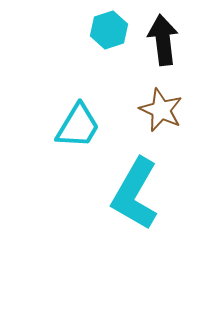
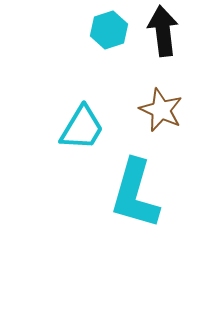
black arrow: moved 9 px up
cyan trapezoid: moved 4 px right, 2 px down
cyan L-shape: rotated 14 degrees counterclockwise
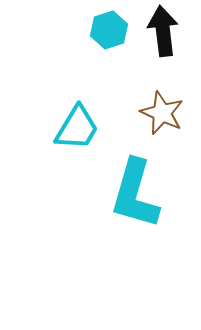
brown star: moved 1 px right, 3 px down
cyan trapezoid: moved 5 px left
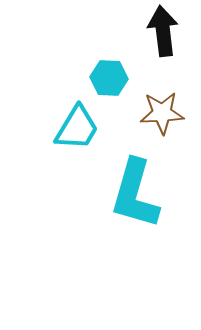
cyan hexagon: moved 48 px down; rotated 21 degrees clockwise
brown star: rotated 27 degrees counterclockwise
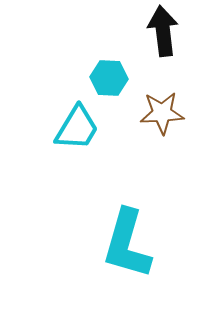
cyan L-shape: moved 8 px left, 50 px down
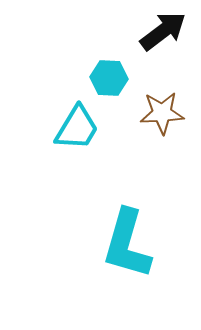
black arrow: rotated 60 degrees clockwise
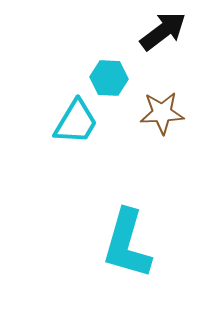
cyan trapezoid: moved 1 px left, 6 px up
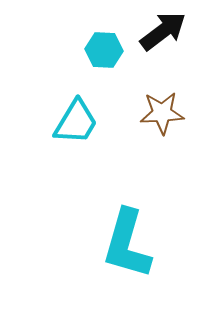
cyan hexagon: moved 5 px left, 28 px up
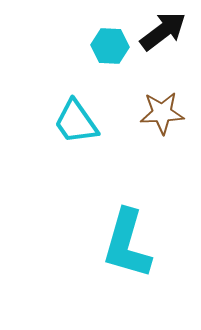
cyan hexagon: moved 6 px right, 4 px up
cyan trapezoid: rotated 114 degrees clockwise
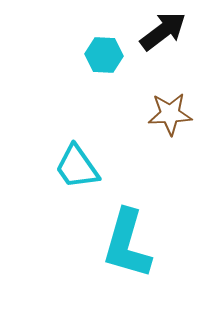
cyan hexagon: moved 6 px left, 9 px down
brown star: moved 8 px right, 1 px down
cyan trapezoid: moved 1 px right, 45 px down
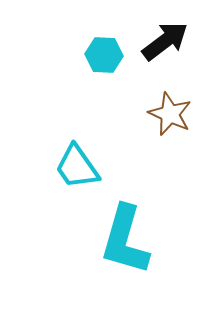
black arrow: moved 2 px right, 10 px down
brown star: rotated 27 degrees clockwise
cyan L-shape: moved 2 px left, 4 px up
